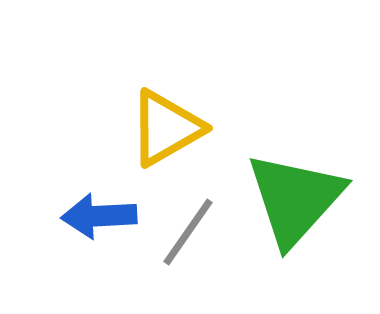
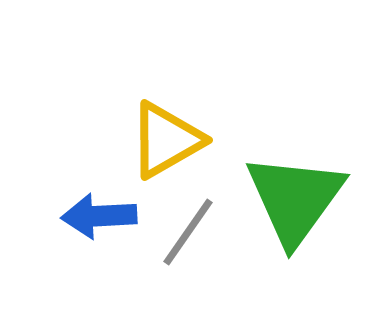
yellow triangle: moved 12 px down
green triangle: rotated 6 degrees counterclockwise
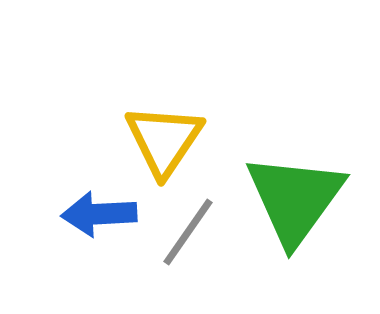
yellow triangle: moved 2 px left; rotated 26 degrees counterclockwise
blue arrow: moved 2 px up
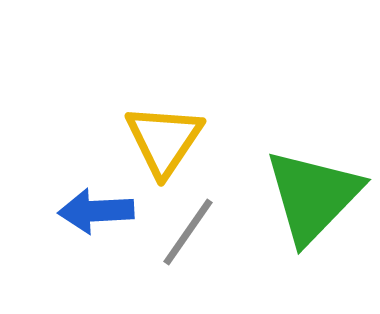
green triangle: moved 18 px right, 3 px up; rotated 8 degrees clockwise
blue arrow: moved 3 px left, 3 px up
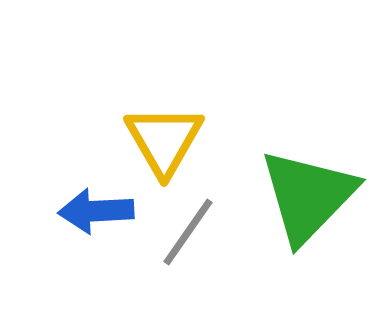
yellow triangle: rotated 4 degrees counterclockwise
green triangle: moved 5 px left
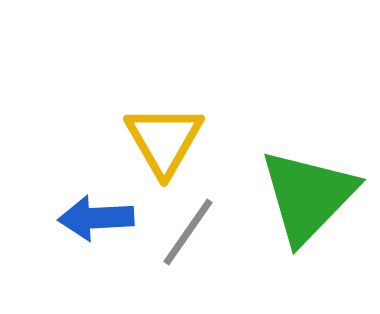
blue arrow: moved 7 px down
